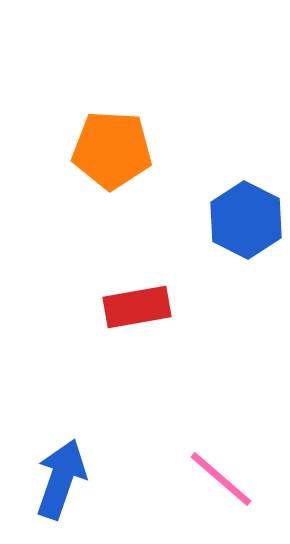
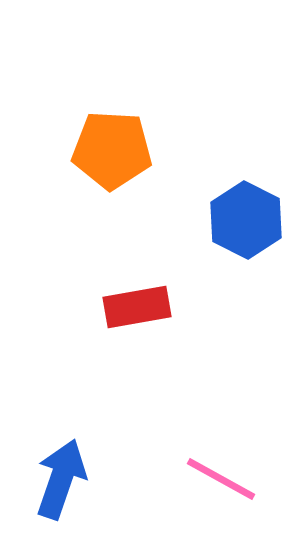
pink line: rotated 12 degrees counterclockwise
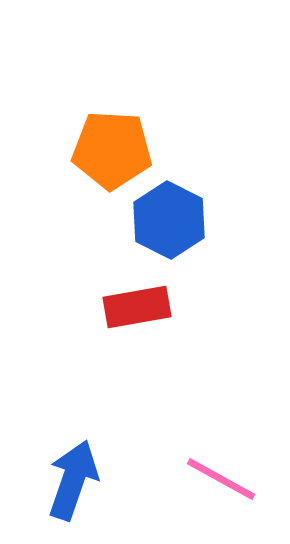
blue hexagon: moved 77 px left
blue arrow: moved 12 px right, 1 px down
